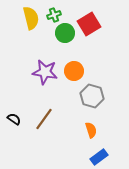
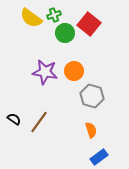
yellow semicircle: rotated 140 degrees clockwise
red square: rotated 20 degrees counterclockwise
brown line: moved 5 px left, 3 px down
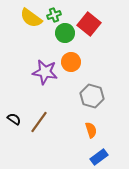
orange circle: moved 3 px left, 9 px up
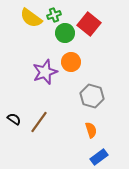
purple star: rotated 30 degrees counterclockwise
